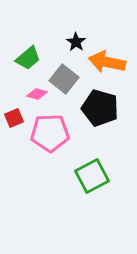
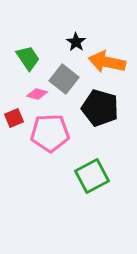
green trapezoid: rotated 84 degrees counterclockwise
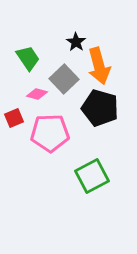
orange arrow: moved 8 px left, 4 px down; rotated 117 degrees counterclockwise
gray square: rotated 8 degrees clockwise
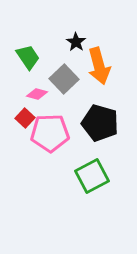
green trapezoid: moved 1 px up
black pentagon: moved 15 px down
red square: moved 11 px right; rotated 24 degrees counterclockwise
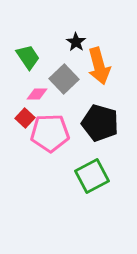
pink diamond: rotated 15 degrees counterclockwise
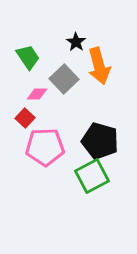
black pentagon: moved 18 px down
pink pentagon: moved 5 px left, 14 px down
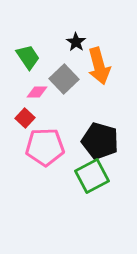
pink diamond: moved 2 px up
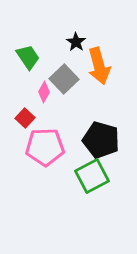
pink diamond: moved 7 px right; rotated 60 degrees counterclockwise
black pentagon: moved 1 px right, 1 px up
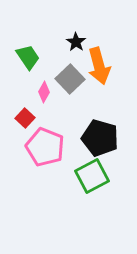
gray square: moved 6 px right
black pentagon: moved 1 px left, 2 px up
pink pentagon: rotated 24 degrees clockwise
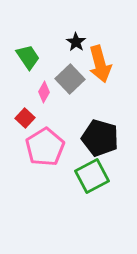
orange arrow: moved 1 px right, 2 px up
pink pentagon: rotated 18 degrees clockwise
